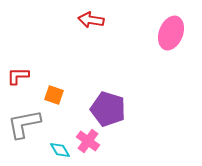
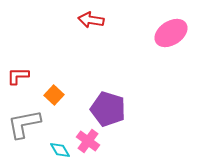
pink ellipse: rotated 36 degrees clockwise
orange square: rotated 24 degrees clockwise
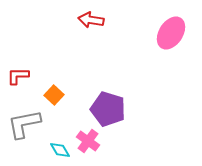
pink ellipse: rotated 24 degrees counterclockwise
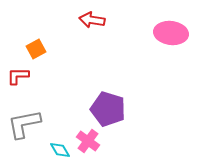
red arrow: moved 1 px right
pink ellipse: rotated 64 degrees clockwise
orange square: moved 18 px left, 46 px up; rotated 18 degrees clockwise
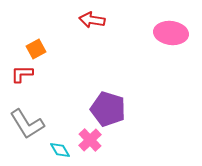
red L-shape: moved 4 px right, 2 px up
gray L-shape: moved 3 px right; rotated 111 degrees counterclockwise
pink cross: moved 2 px right, 1 px up; rotated 10 degrees clockwise
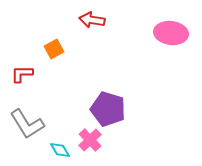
orange square: moved 18 px right
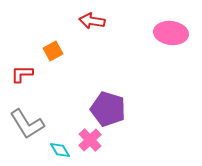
red arrow: moved 1 px down
orange square: moved 1 px left, 2 px down
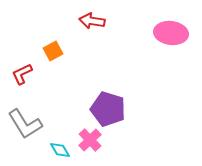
red L-shape: rotated 25 degrees counterclockwise
gray L-shape: moved 2 px left
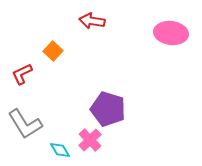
orange square: rotated 18 degrees counterclockwise
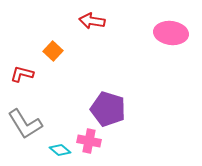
red L-shape: rotated 40 degrees clockwise
pink cross: moved 1 px left, 1 px down; rotated 35 degrees counterclockwise
cyan diamond: rotated 20 degrees counterclockwise
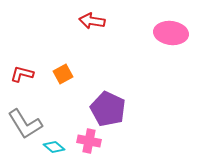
orange square: moved 10 px right, 23 px down; rotated 18 degrees clockwise
purple pentagon: rotated 8 degrees clockwise
cyan diamond: moved 6 px left, 3 px up
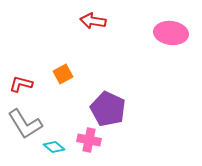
red arrow: moved 1 px right
red L-shape: moved 1 px left, 10 px down
pink cross: moved 1 px up
